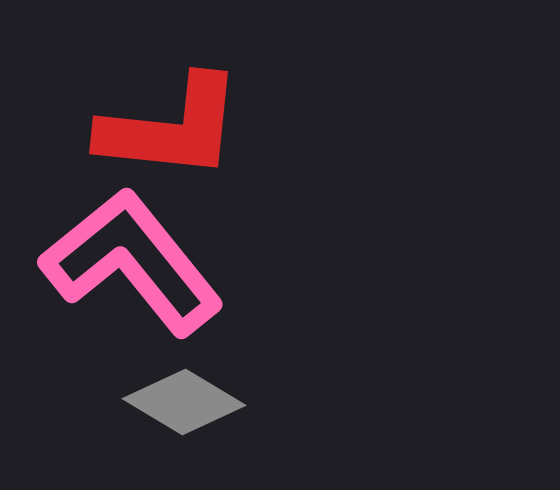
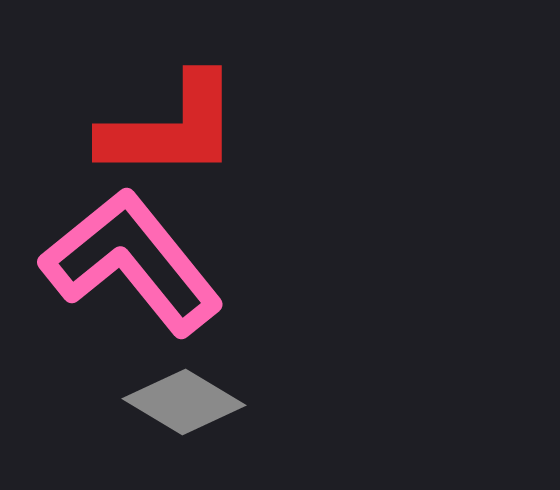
red L-shape: rotated 6 degrees counterclockwise
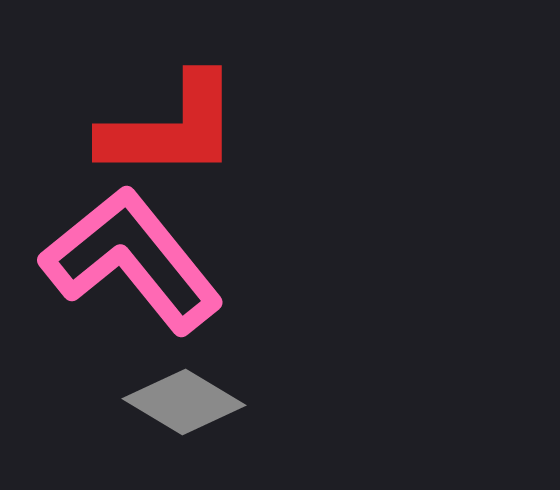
pink L-shape: moved 2 px up
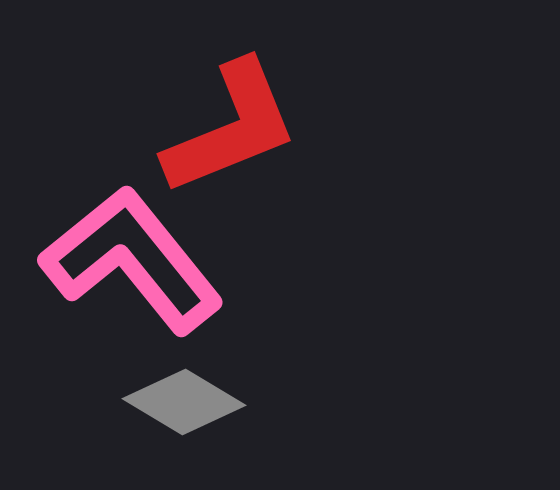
red L-shape: moved 60 px right; rotated 22 degrees counterclockwise
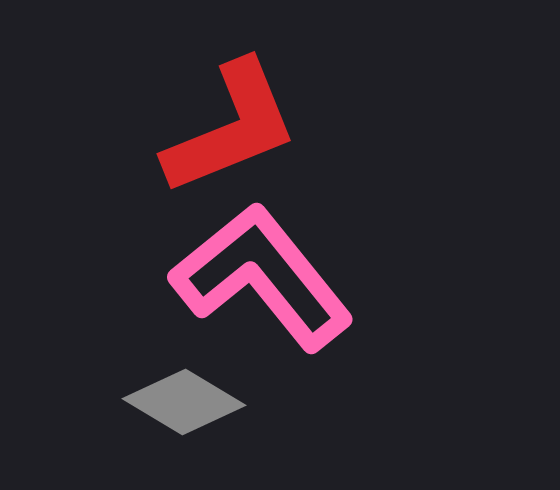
pink L-shape: moved 130 px right, 17 px down
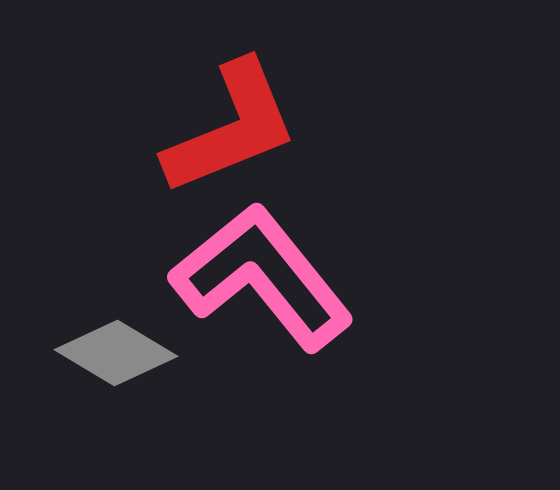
gray diamond: moved 68 px left, 49 px up
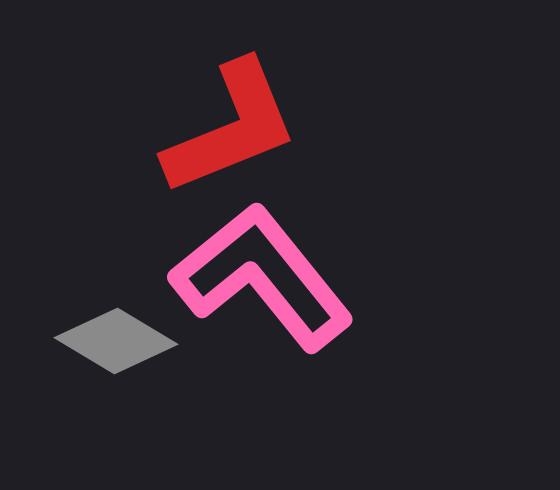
gray diamond: moved 12 px up
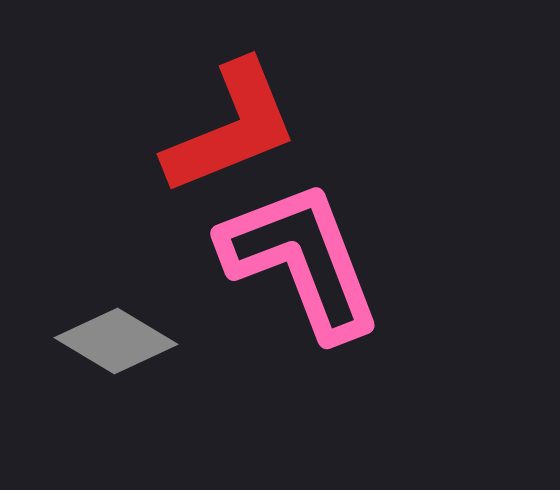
pink L-shape: moved 39 px right, 17 px up; rotated 18 degrees clockwise
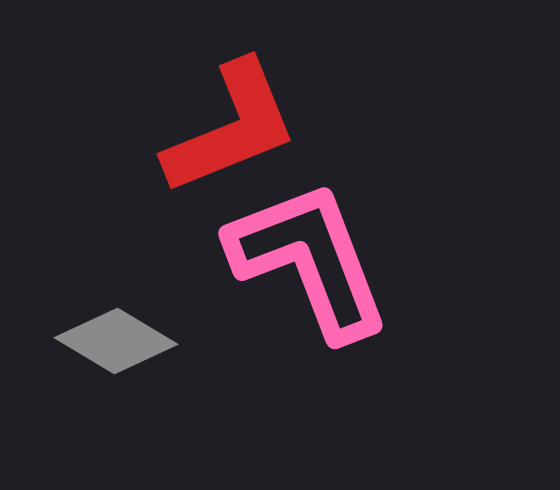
pink L-shape: moved 8 px right
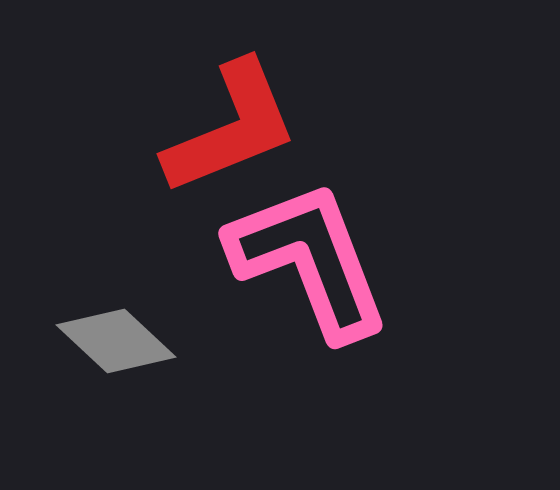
gray diamond: rotated 12 degrees clockwise
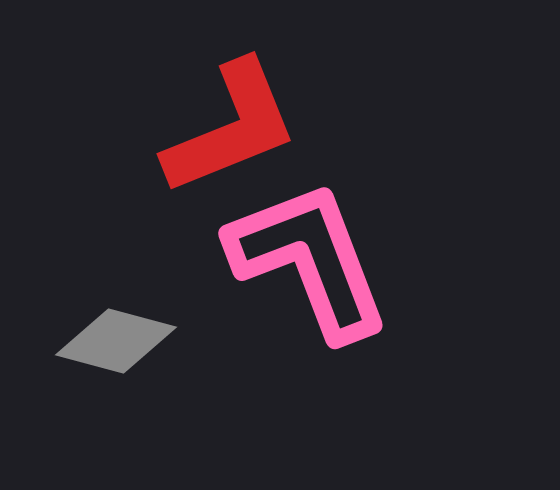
gray diamond: rotated 28 degrees counterclockwise
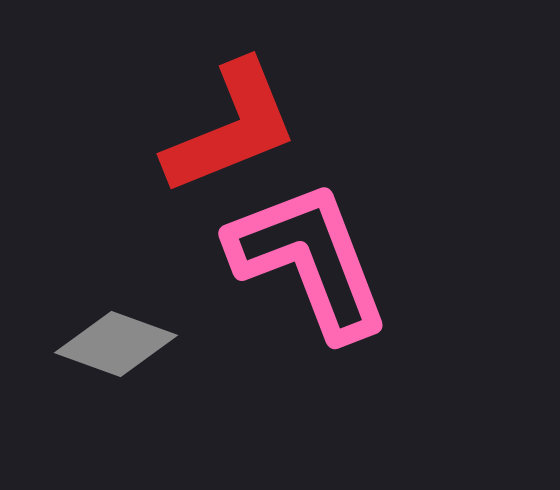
gray diamond: moved 3 px down; rotated 5 degrees clockwise
